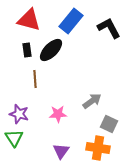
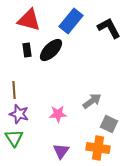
brown line: moved 21 px left, 11 px down
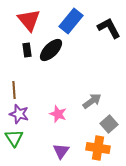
red triangle: rotated 35 degrees clockwise
pink star: rotated 24 degrees clockwise
gray square: rotated 24 degrees clockwise
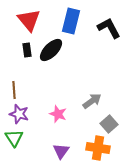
blue rectangle: rotated 25 degrees counterclockwise
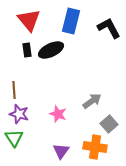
black ellipse: rotated 20 degrees clockwise
orange cross: moved 3 px left, 1 px up
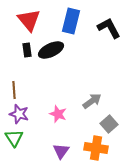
orange cross: moved 1 px right, 1 px down
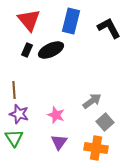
black rectangle: rotated 32 degrees clockwise
pink star: moved 2 px left, 1 px down
gray square: moved 4 px left, 2 px up
purple triangle: moved 2 px left, 9 px up
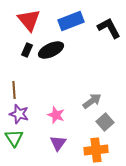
blue rectangle: rotated 55 degrees clockwise
purple triangle: moved 1 px left, 1 px down
orange cross: moved 2 px down; rotated 15 degrees counterclockwise
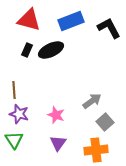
red triangle: rotated 35 degrees counterclockwise
green triangle: moved 2 px down
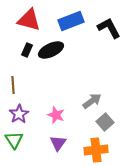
brown line: moved 1 px left, 5 px up
purple star: rotated 24 degrees clockwise
